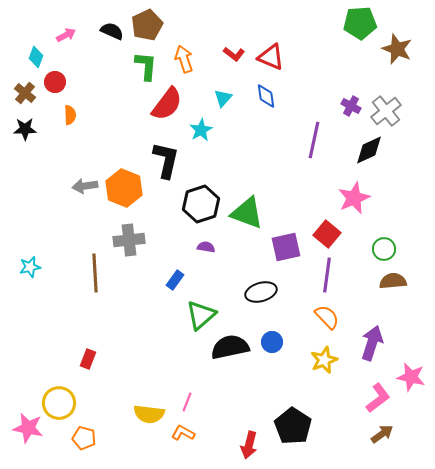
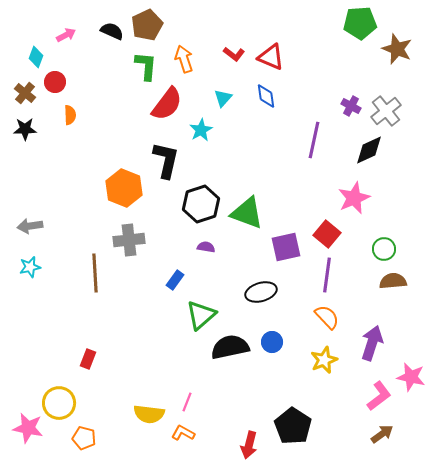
gray arrow at (85, 186): moved 55 px left, 40 px down
pink L-shape at (378, 398): moved 1 px right, 2 px up
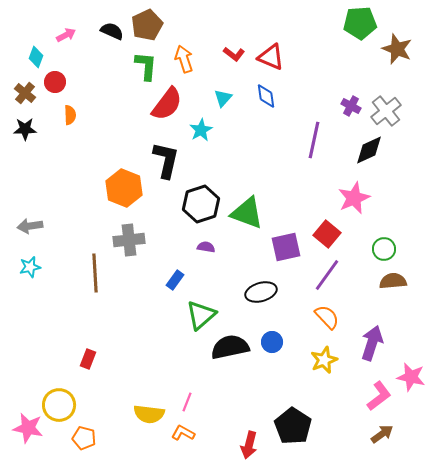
purple line at (327, 275): rotated 28 degrees clockwise
yellow circle at (59, 403): moved 2 px down
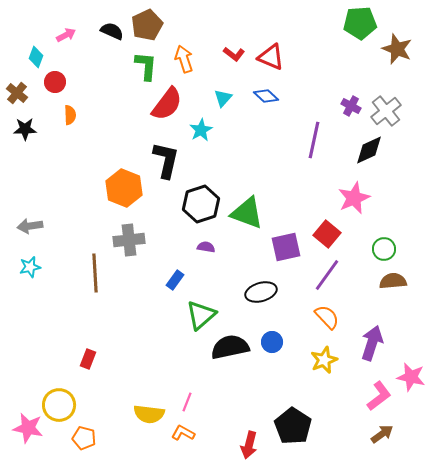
brown cross at (25, 93): moved 8 px left
blue diamond at (266, 96): rotated 40 degrees counterclockwise
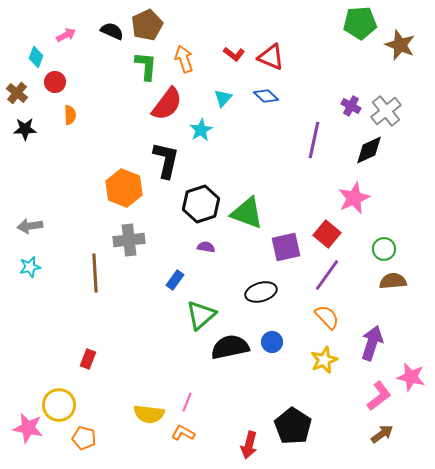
brown star at (397, 49): moved 3 px right, 4 px up
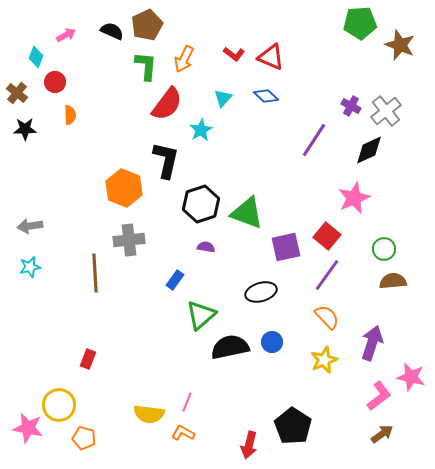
orange arrow at (184, 59): rotated 136 degrees counterclockwise
purple line at (314, 140): rotated 21 degrees clockwise
red square at (327, 234): moved 2 px down
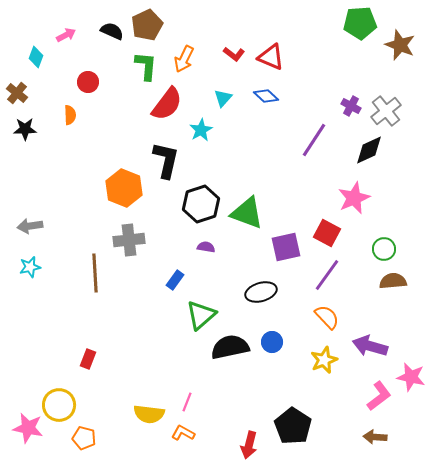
red circle at (55, 82): moved 33 px right
red square at (327, 236): moved 3 px up; rotated 12 degrees counterclockwise
purple arrow at (372, 343): moved 2 px left, 3 px down; rotated 92 degrees counterclockwise
brown arrow at (382, 434): moved 7 px left, 3 px down; rotated 140 degrees counterclockwise
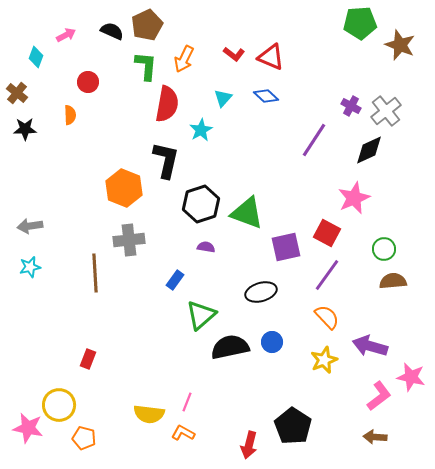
red semicircle at (167, 104): rotated 27 degrees counterclockwise
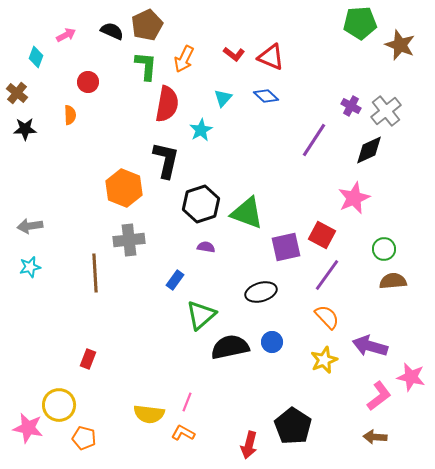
red square at (327, 233): moved 5 px left, 2 px down
